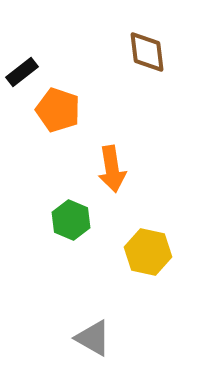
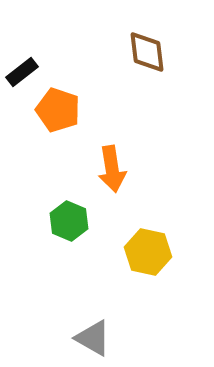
green hexagon: moved 2 px left, 1 px down
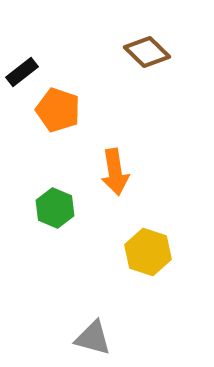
brown diamond: rotated 39 degrees counterclockwise
orange arrow: moved 3 px right, 3 px down
green hexagon: moved 14 px left, 13 px up
yellow hexagon: rotated 6 degrees clockwise
gray triangle: rotated 15 degrees counterclockwise
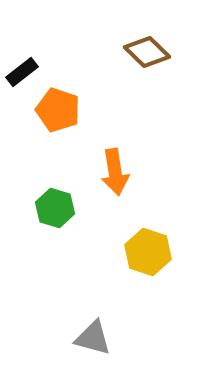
green hexagon: rotated 6 degrees counterclockwise
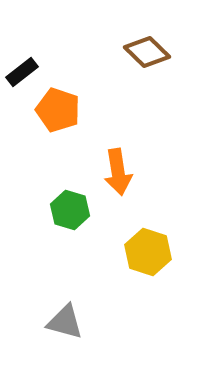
orange arrow: moved 3 px right
green hexagon: moved 15 px right, 2 px down
gray triangle: moved 28 px left, 16 px up
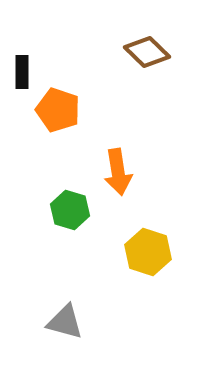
black rectangle: rotated 52 degrees counterclockwise
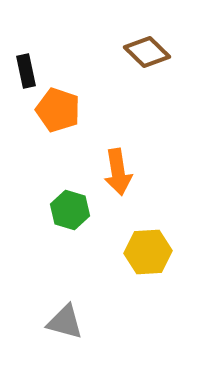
black rectangle: moved 4 px right, 1 px up; rotated 12 degrees counterclockwise
yellow hexagon: rotated 21 degrees counterclockwise
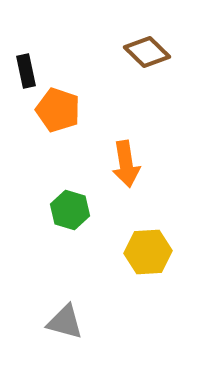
orange arrow: moved 8 px right, 8 px up
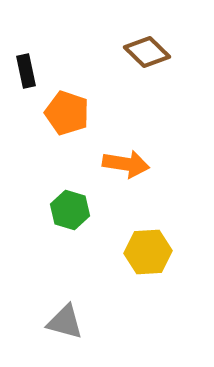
orange pentagon: moved 9 px right, 3 px down
orange arrow: rotated 72 degrees counterclockwise
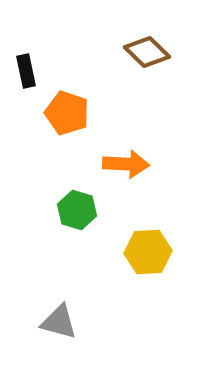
orange arrow: rotated 6 degrees counterclockwise
green hexagon: moved 7 px right
gray triangle: moved 6 px left
